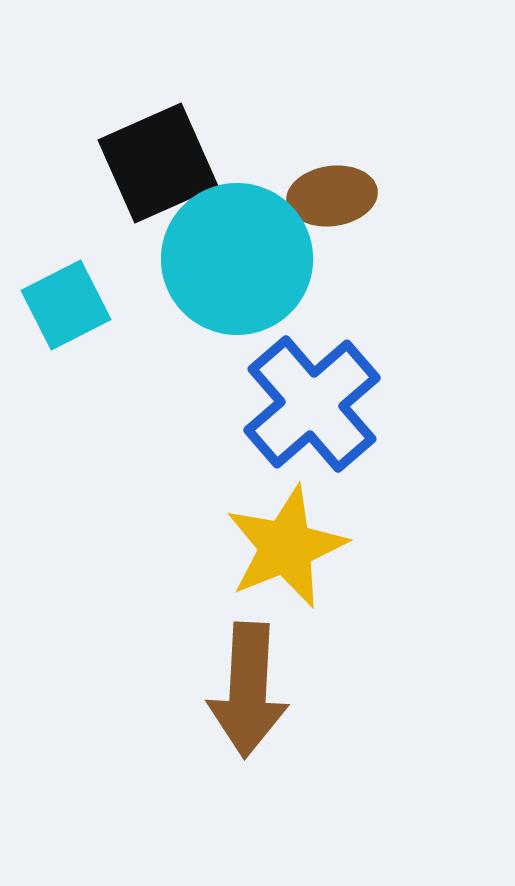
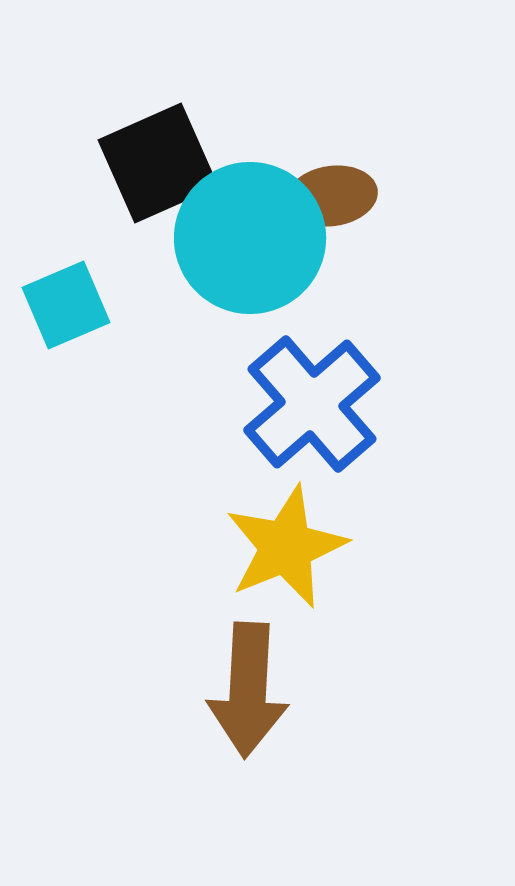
cyan circle: moved 13 px right, 21 px up
cyan square: rotated 4 degrees clockwise
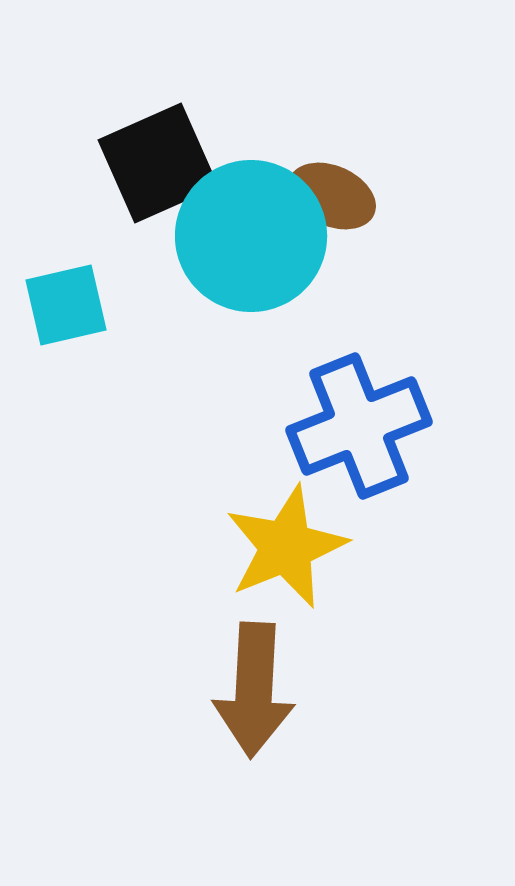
brown ellipse: rotated 32 degrees clockwise
cyan circle: moved 1 px right, 2 px up
cyan square: rotated 10 degrees clockwise
blue cross: moved 47 px right, 22 px down; rotated 19 degrees clockwise
brown arrow: moved 6 px right
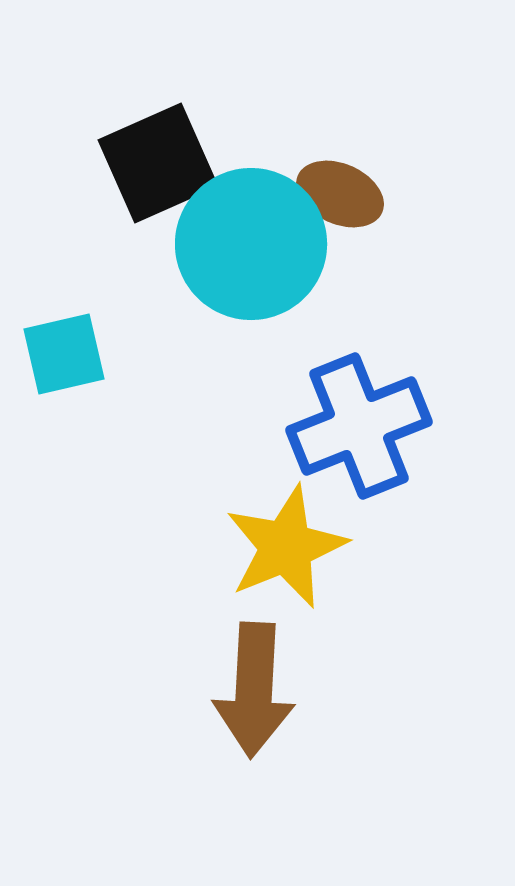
brown ellipse: moved 8 px right, 2 px up
cyan circle: moved 8 px down
cyan square: moved 2 px left, 49 px down
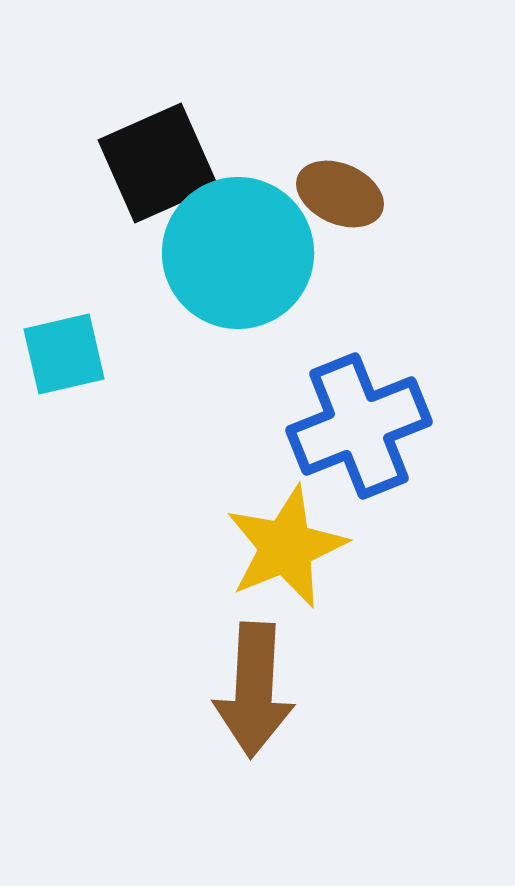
cyan circle: moved 13 px left, 9 px down
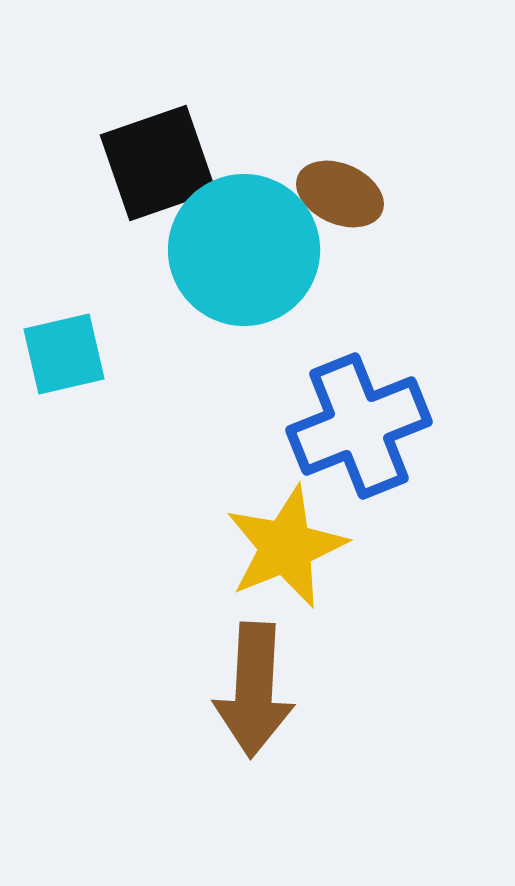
black square: rotated 5 degrees clockwise
cyan circle: moved 6 px right, 3 px up
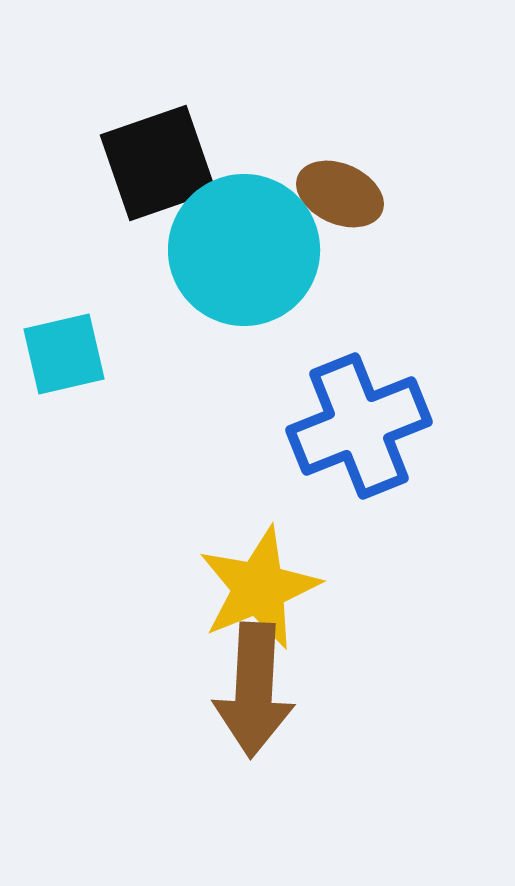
yellow star: moved 27 px left, 41 px down
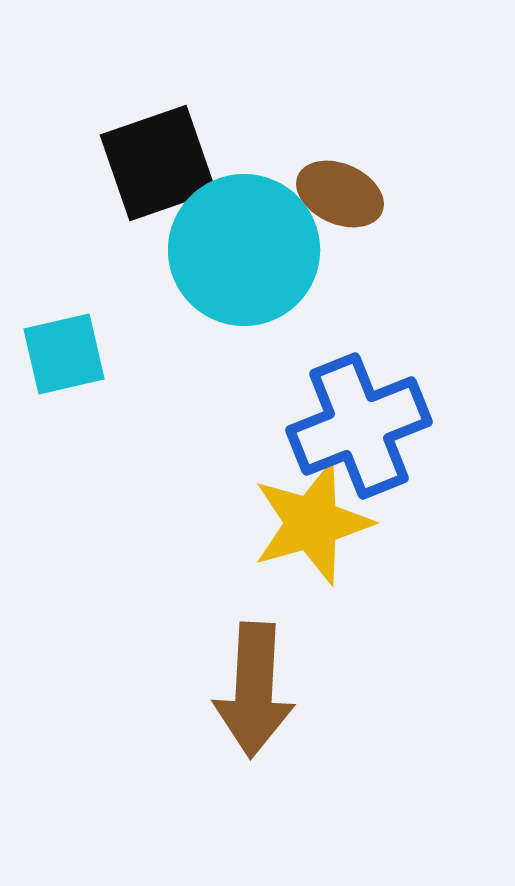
yellow star: moved 53 px right, 65 px up; rotated 6 degrees clockwise
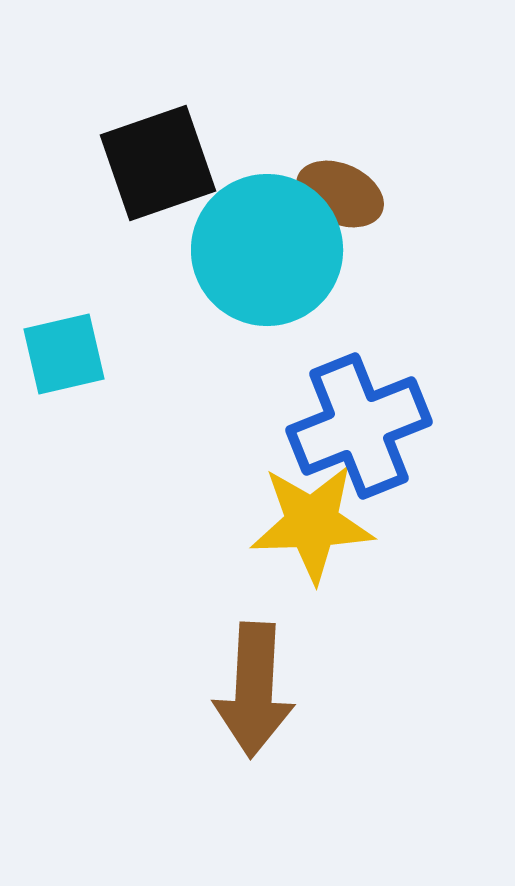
cyan circle: moved 23 px right
yellow star: rotated 14 degrees clockwise
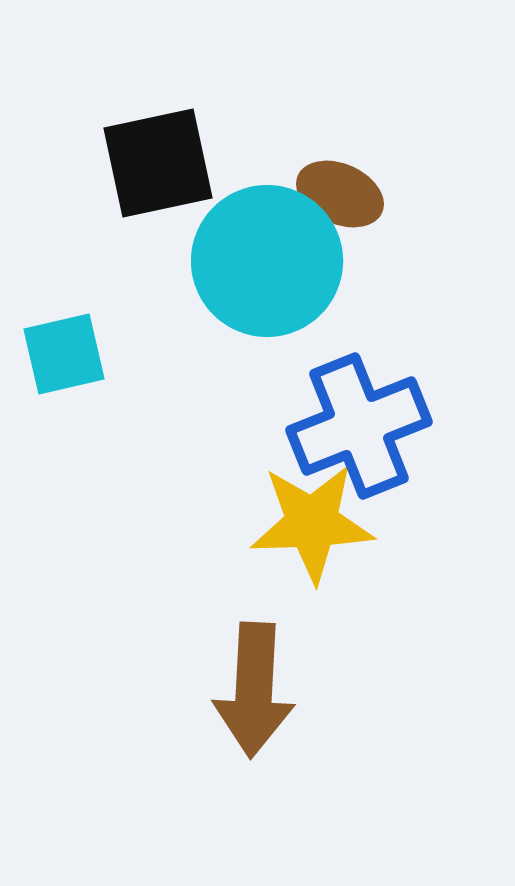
black square: rotated 7 degrees clockwise
cyan circle: moved 11 px down
